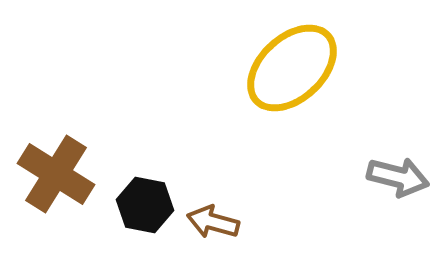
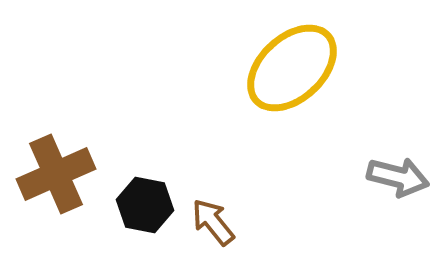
brown cross: rotated 34 degrees clockwise
brown arrow: rotated 36 degrees clockwise
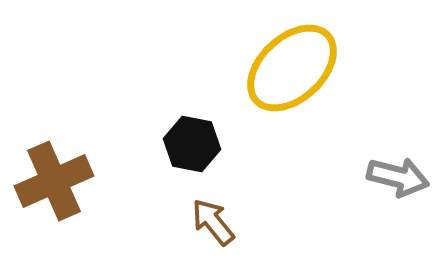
brown cross: moved 2 px left, 7 px down
black hexagon: moved 47 px right, 61 px up
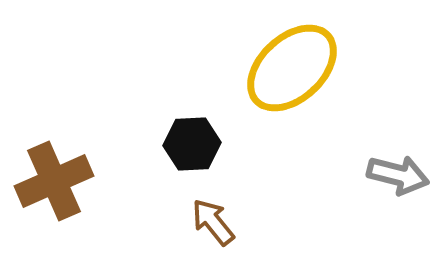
black hexagon: rotated 14 degrees counterclockwise
gray arrow: moved 2 px up
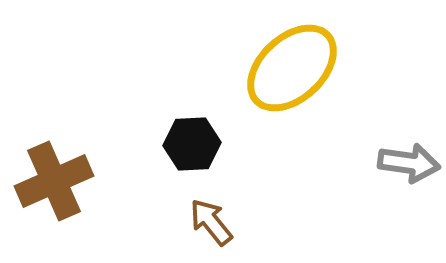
gray arrow: moved 11 px right, 12 px up; rotated 6 degrees counterclockwise
brown arrow: moved 2 px left
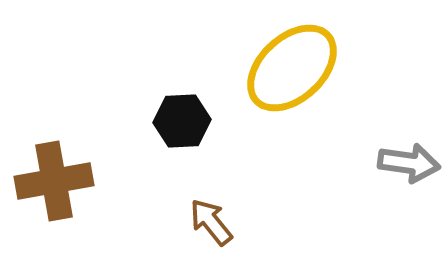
black hexagon: moved 10 px left, 23 px up
brown cross: rotated 14 degrees clockwise
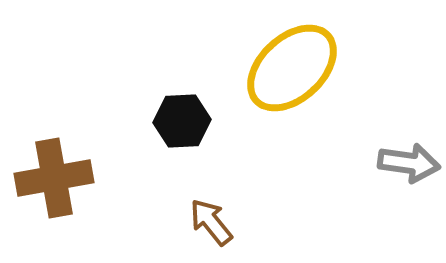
brown cross: moved 3 px up
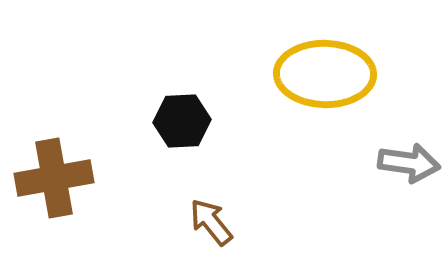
yellow ellipse: moved 33 px right, 6 px down; rotated 44 degrees clockwise
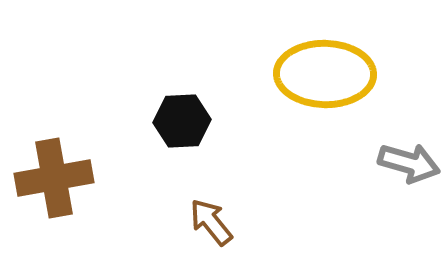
gray arrow: rotated 8 degrees clockwise
